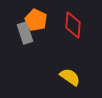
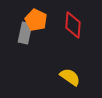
gray rectangle: rotated 30 degrees clockwise
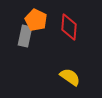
red diamond: moved 4 px left, 2 px down
gray rectangle: moved 3 px down
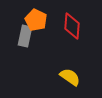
red diamond: moved 3 px right, 1 px up
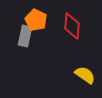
yellow semicircle: moved 15 px right, 2 px up
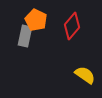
red diamond: rotated 36 degrees clockwise
